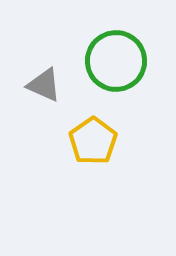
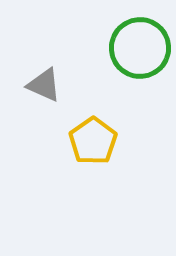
green circle: moved 24 px right, 13 px up
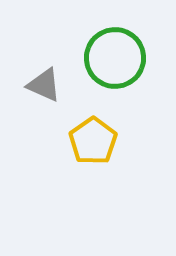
green circle: moved 25 px left, 10 px down
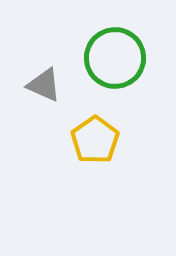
yellow pentagon: moved 2 px right, 1 px up
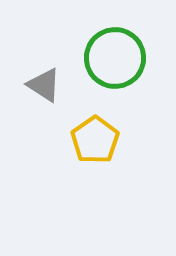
gray triangle: rotated 9 degrees clockwise
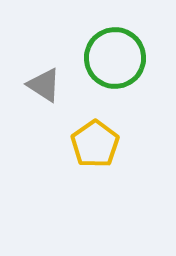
yellow pentagon: moved 4 px down
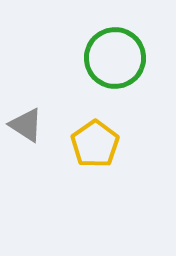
gray triangle: moved 18 px left, 40 px down
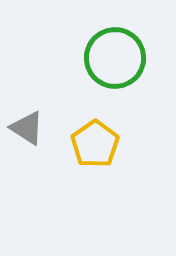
gray triangle: moved 1 px right, 3 px down
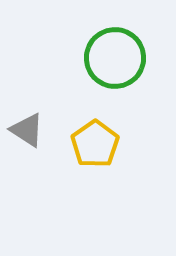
gray triangle: moved 2 px down
